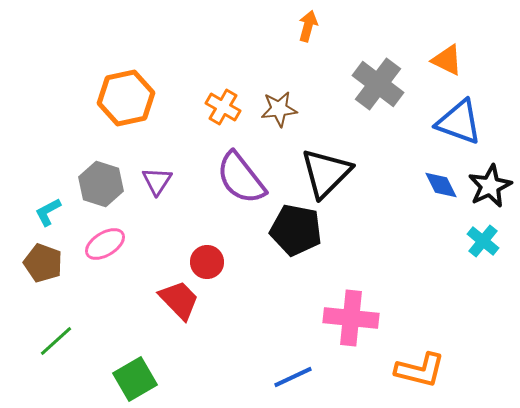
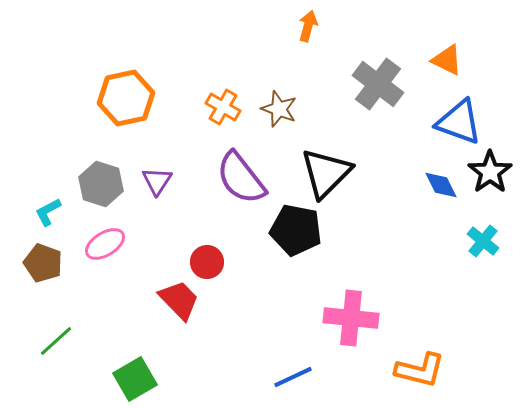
brown star: rotated 27 degrees clockwise
black star: moved 14 px up; rotated 9 degrees counterclockwise
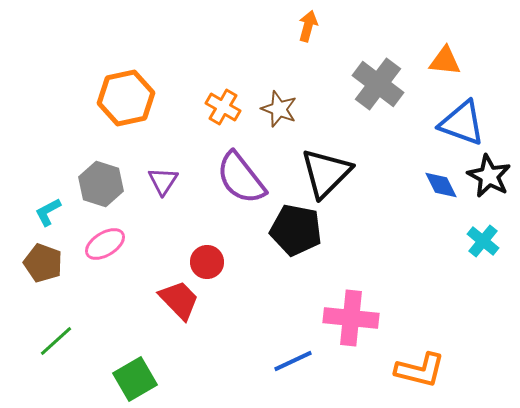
orange triangle: moved 2 px left, 1 px down; rotated 20 degrees counterclockwise
blue triangle: moved 3 px right, 1 px down
black star: moved 1 px left, 4 px down; rotated 9 degrees counterclockwise
purple triangle: moved 6 px right
blue line: moved 16 px up
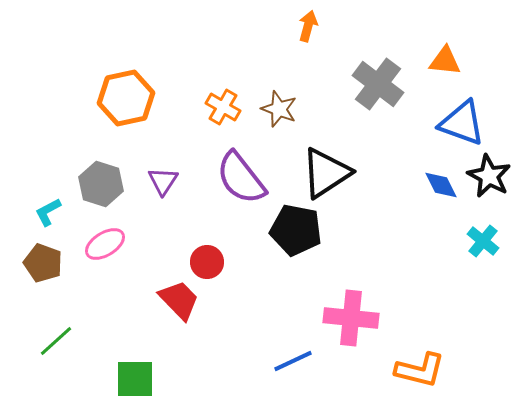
black triangle: rotated 12 degrees clockwise
green square: rotated 30 degrees clockwise
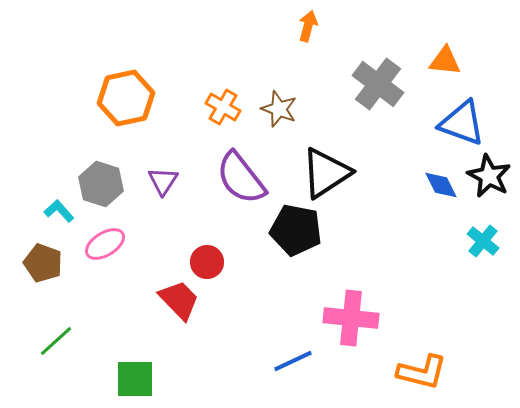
cyan L-shape: moved 11 px right, 1 px up; rotated 76 degrees clockwise
orange L-shape: moved 2 px right, 2 px down
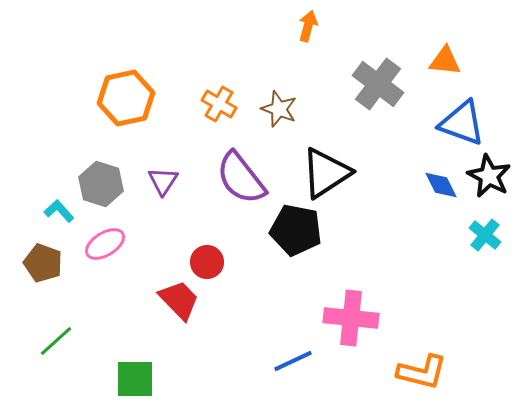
orange cross: moved 4 px left, 3 px up
cyan cross: moved 2 px right, 6 px up
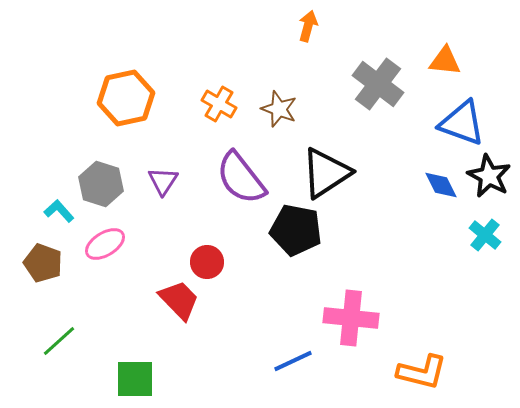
green line: moved 3 px right
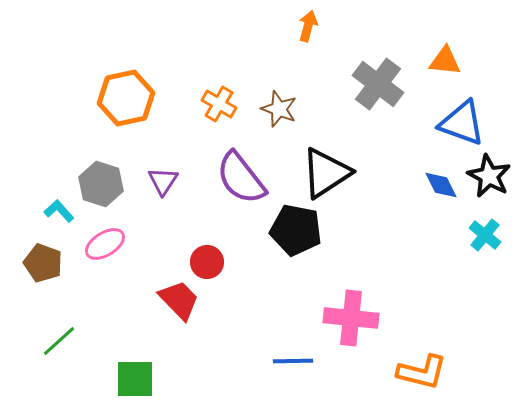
blue line: rotated 24 degrees clockwise
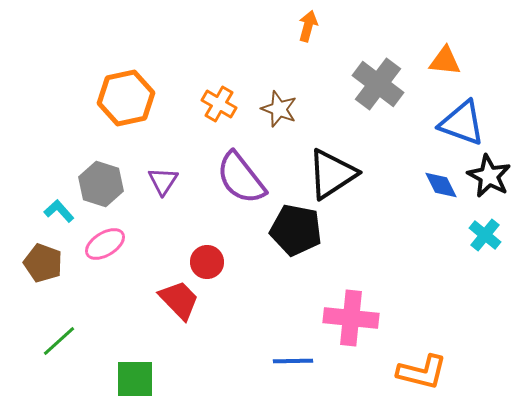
black triangle: moved 6 px right, 1 px down
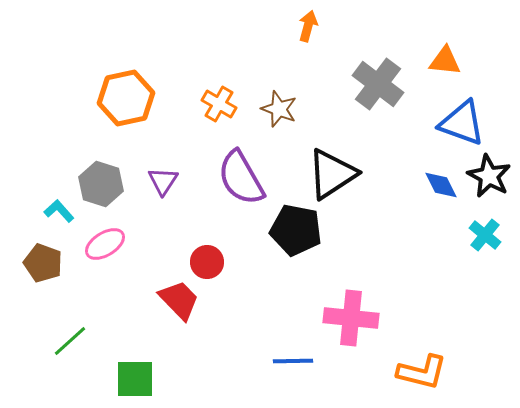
purple semicircle: rotated 8 degrees clockwise
green line: moved 11 px right
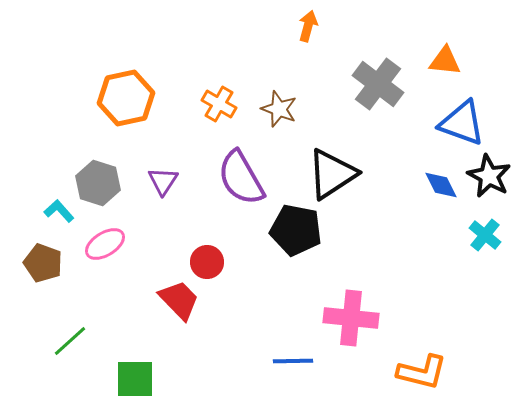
gray hexagon: moved 3 px left, 1 px up
